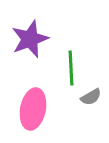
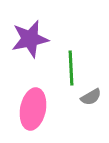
purple star: rotated 9 degrees clockwise
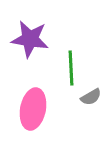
purple star: rotated 21 degrees clockwise
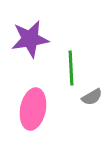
purple star: rotated 18 degrees counterclockwise
gray semicircle: moved 1 px right
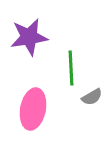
purple star: moved 1 px left, 2 px up
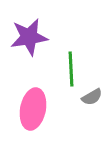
green line: moved 1 px down
